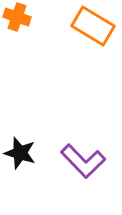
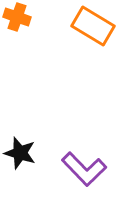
purple L-shape: moved 1 px right, 8 px down
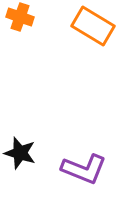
orange cross: moved 3 px right
purple L-shape: rotated 24 degrees counterclockwise
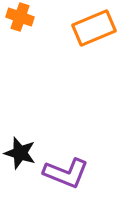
orange rectangle: moved 1 px right, 2 px down; rotated 54 degrees counterclockwise
purple L-shape: moved 18 px left, 4 px down
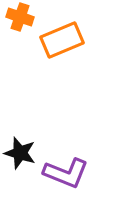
orange rectangle: moved 32 px left, 12 px down
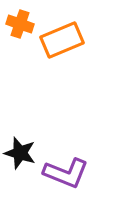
orange cross: moved 7 px down
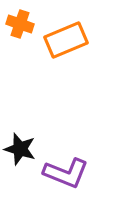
orange rectangle: moved 4 px right
black star: moved 4 px up
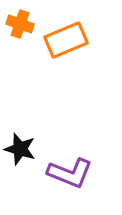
purple L-shape: moved 4 px right
